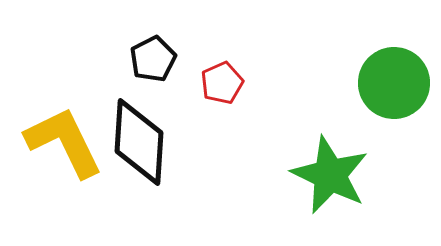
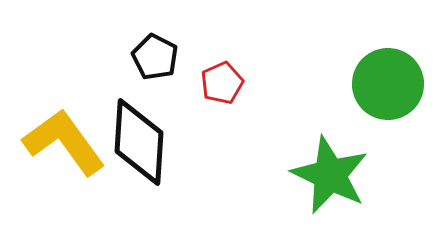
black pentagon: moved 2 px right, 2 px up; rotated 18 degrees counterclockwise
green circle: moved 6 px left, 1 px down
yellow L-shape: rotated 10 degrees counterclockwise
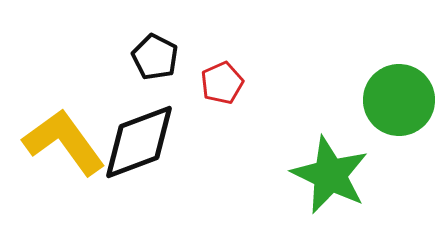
green circle: moved 11 px right, 16 px down
black diamond: rotated 66 degrees clockwise
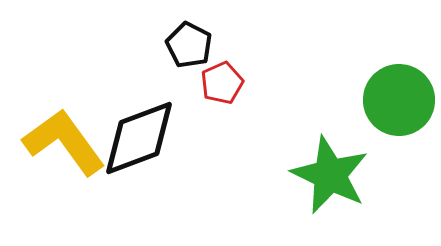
black pentagon: moved 34 px right, 12 px up
black diamond: moved 4 px up
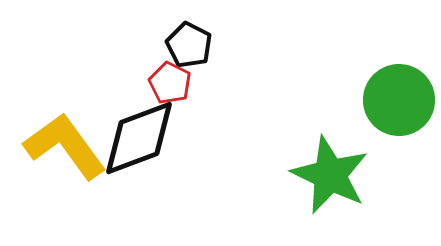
red pentagon: moved 52 px left; rotated 21 degrees counterclockwise
yellow L-shape: moved 1 px right, 4 px down
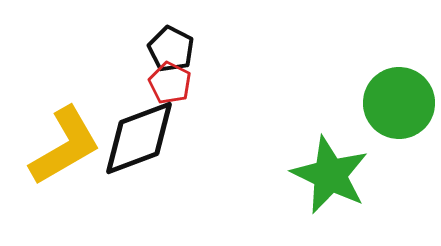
black pentagon: moved 18 px left, 4 px down
green circle: moved 3 px down
yellow L-shape: rotated 96 degrees clockwise
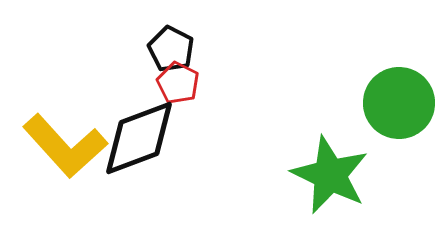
red pentagon: moved 8 px right
yellow L-shape: rotated 78 degrees clockwise
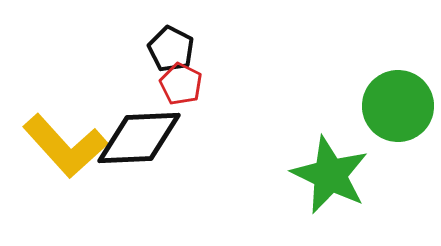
red pentagon: moved 3 px right, 1 px down
green circle: moved 1 px left, 3 px down
black diamond: rotated 18 degrees clockwise
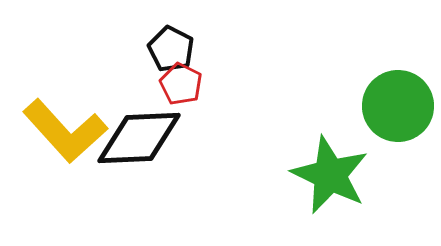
yellow L-shape: moved 15 px up
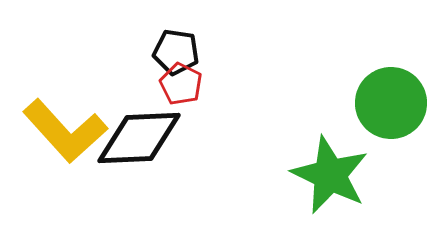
black pentagon: moved 5 px right, 3 px down; rotated 18 degrees counterclockwise
green circle: moved 7 px left, 3 px up
